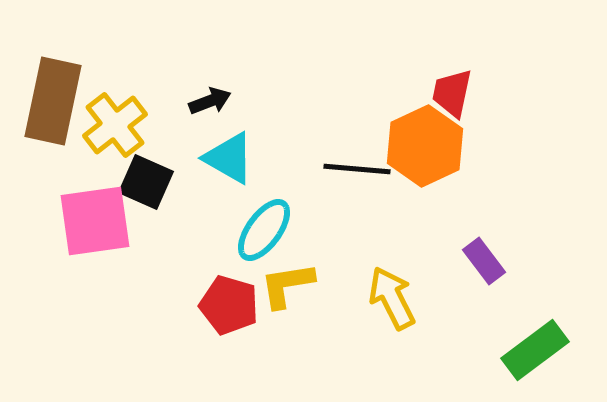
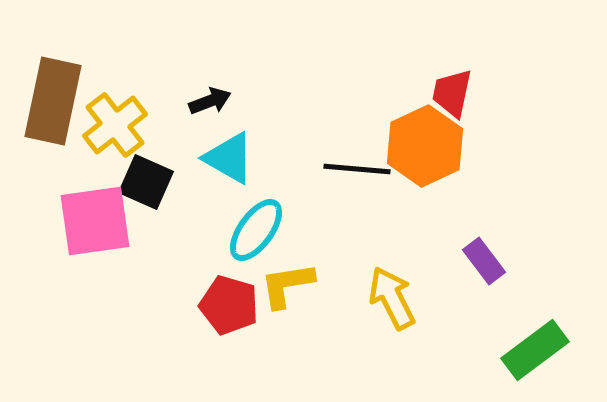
cyan ellipse: moved 8 px left
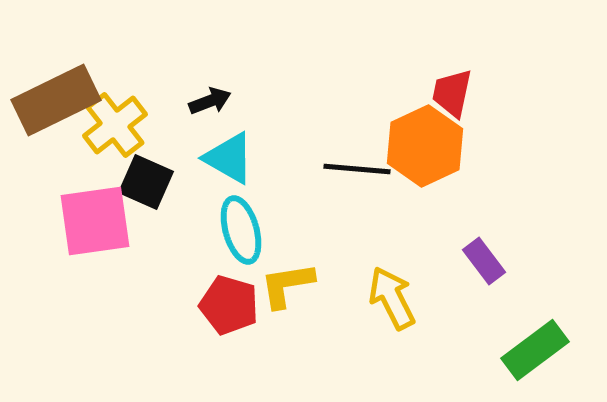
brown rectangle: moved 3 px right, 1 px up; rotated 52 degrees clockwise
cyan ellipse: moved 15 px left; rotated 52 degrees counterclockwise
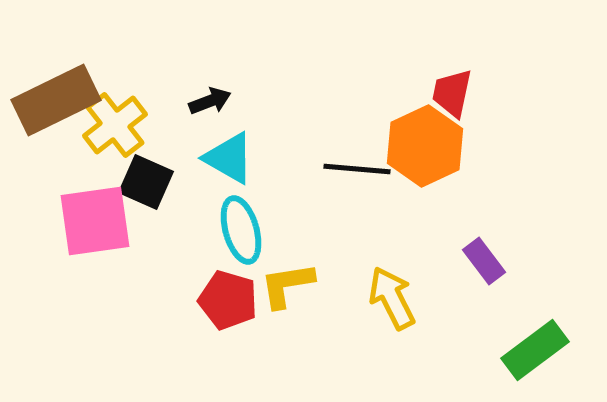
red pentagon: moved 1 px left, 5 px up
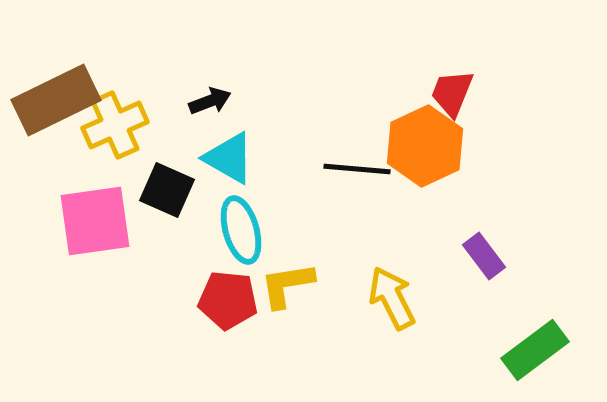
red trapezoid: rotated 10 degrees clockwise
yellow cross: rotated 14 degrees clockwise
black square: moved 21 px right, 8 px down
purple rectangle: moved 5 px up
red pentagon: rotated 10 degrees counterclockwise
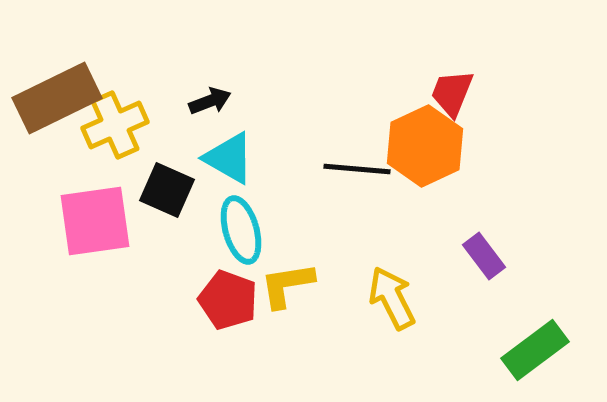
brown rectangle: moved 1 px right, 2 px up
red pentagon: rotated 14 degrees clockwise
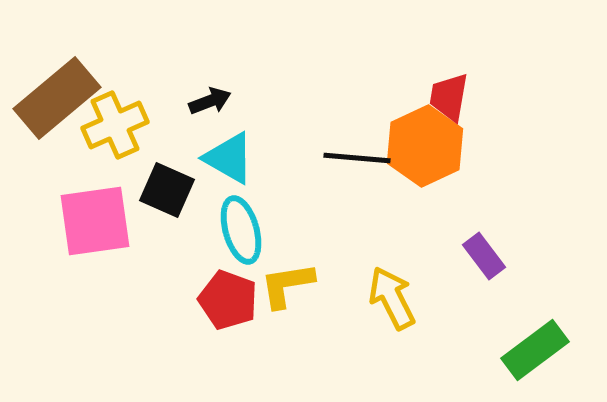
red trapezoid: moved 3 px left, 4 px down; rotated 12 degrees counterclockwise
brown rectangle: rotated 14 degrees counterclockwise
black line: moved 11 px up
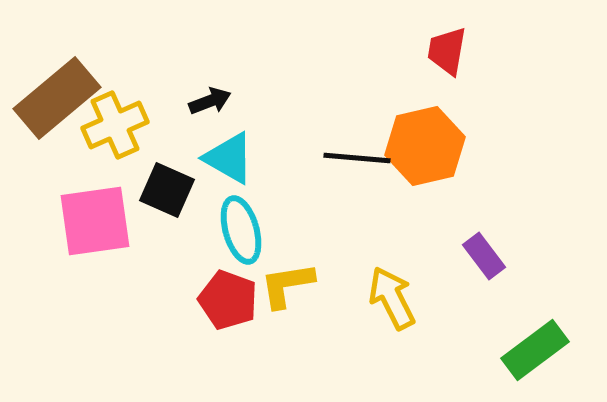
red trapezoid: moved 2 px left, 46 px up
orange hexagon: rotated 12 degrees clockwise
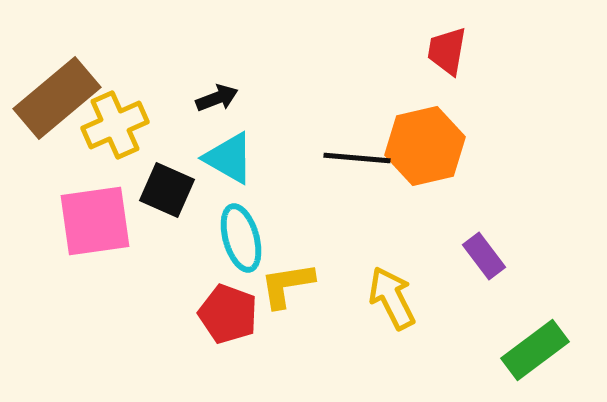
black arrow: moved 7 px right, 3 px up
cyan ellipse: moved 8 px down
red pentagon: moved 14 px down
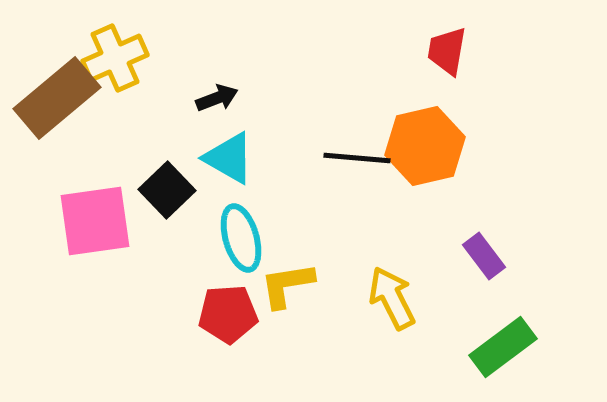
yellow cross: moved 67 px up
black square: rotated 22 degrees clockwise
red pentagon: rotated 24 degrees counterclockwise
green rectangle: moved 32 px left, 3 px up
